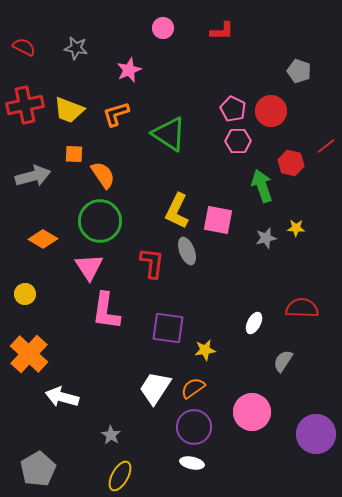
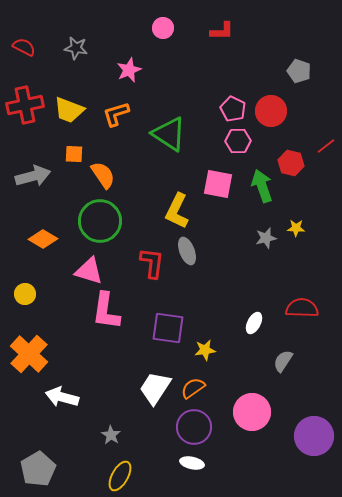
pink square at (218, 220): moved 36 px up
pink triangle at (89, 267): moved 4 px down; rotated 40 degrees counterclockwise
purple circle at (316, 434): moved 2 px left, 2 px down
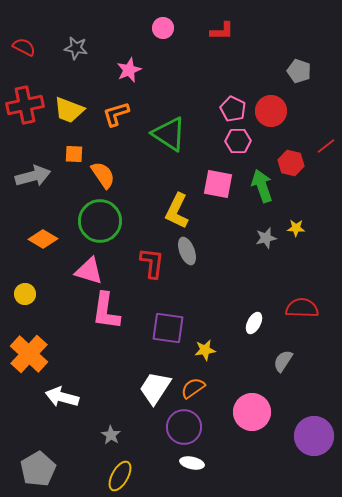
purple circle at (194, 427): moved 10 px left
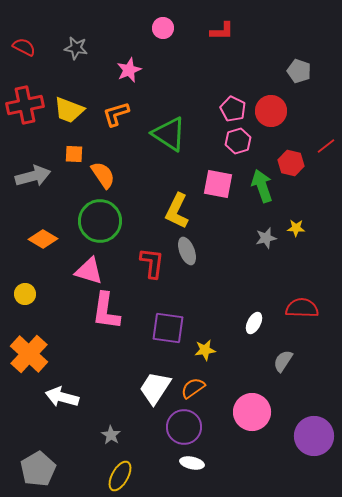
pink hexagon at (238, 141): rotated 15 degrees counterclockwise
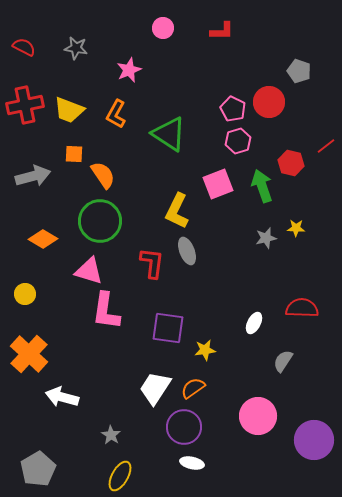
red circle at (271, 111): moved 2 px left, 9 px up
orange L-shape at (116, 114): rotated 44 degrees counterclockwise
pink square at (218, 184): rotated 32 degrees counterclockwise
pink circle at (252, 412): moved 6 px right, 4 px down
purple circle at (314, 436): moved 4 px down
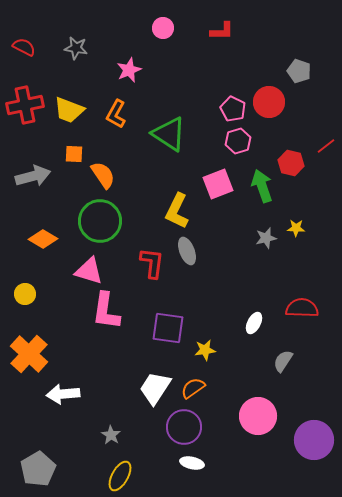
white arrow at (62, 397): moved 1 px right, 3 px up; rotated 20 degrees counterclockwise
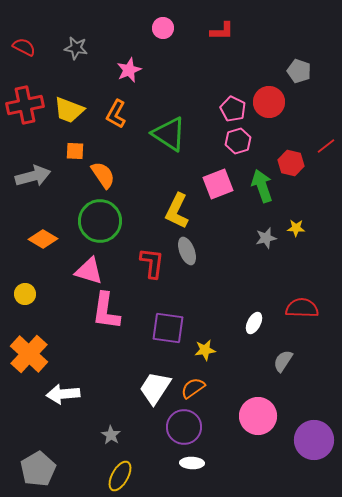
orange square at (74, 154): moved 1 px right, 3 px up
white ellipse at (192, 463): rotated 10 degrees counterclockwise
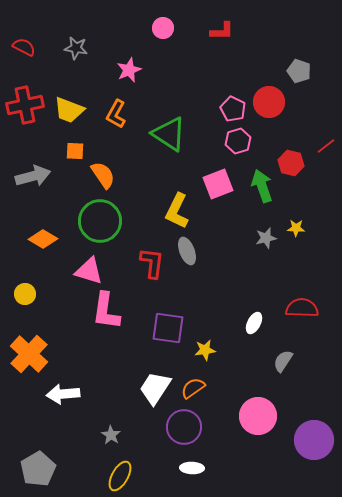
white ellipse at (192, 463): moved 5 px down
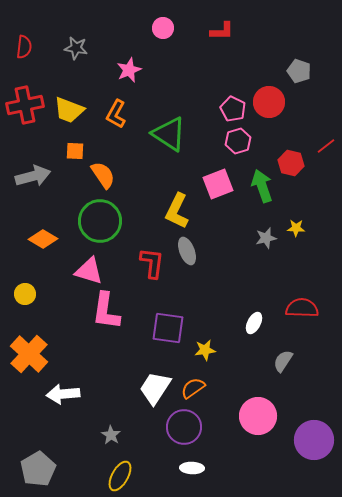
red semicircle at (24, 47): rotated 70 degrees clockwise
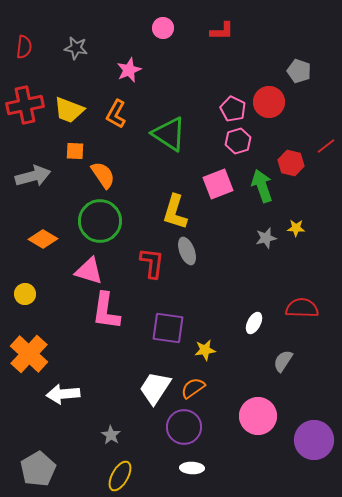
yellow L-shape at (177, 211): moved 2 px left, 1 px down; rotated 9 degrees counterclockwise
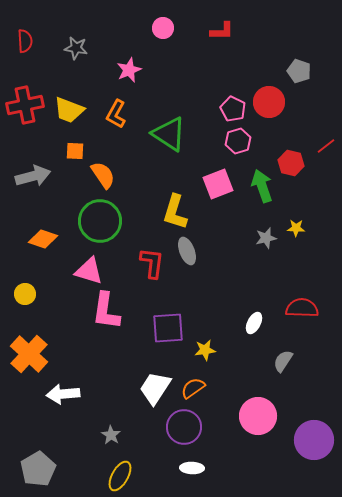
red semicircle at (24, 47): moved 1 px right, 6 px up; rotated 10 degrees counterclockwise
orange diamond at (43, 239): rotated 12 degrees counterclockwise
purple square at (168, 328): rotated 12 degrees counterclockwise
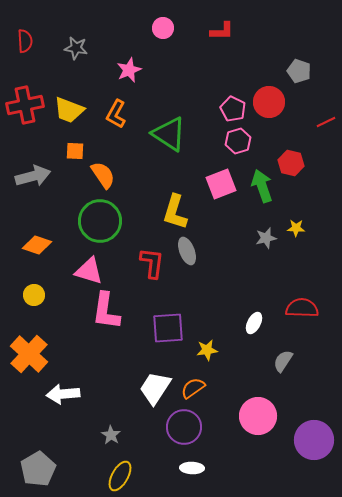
red line at (326, 146): moved 24 px up; rotated 12 degrees clockwise
pink square at (218, 184): moved 3 px right
orange diamond at (43, 239): moved 6 px left, 6 px down
yellow circle at (25, 294): moved 9 px right, 1 px down
yellow star at (205, 350): moved 2 px right
